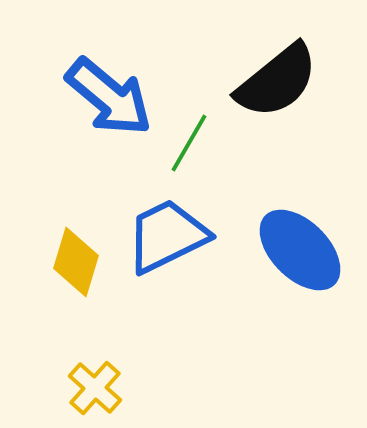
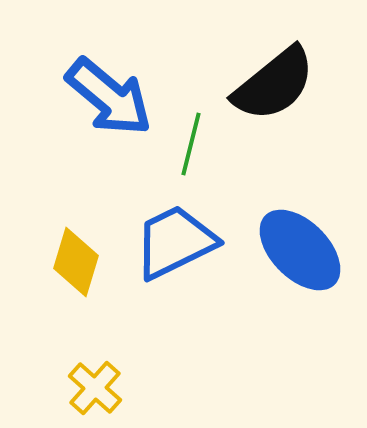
black semicircle: moved 3 px left, 3 px down
green line: moved 2 px right, 1 px down; rotated 16 degrees counterclockwise
blue trapezoid: moved 8 px right, 6 px down
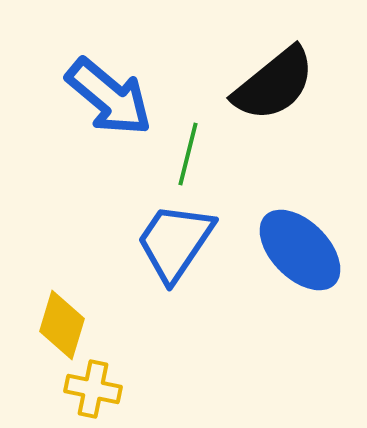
green line: moved 3 px left, 10 px down
blue trapezoid: rotated 30 degrees counterclockwise
yellow diamond: moved 14 px left, 63 px down
yellow cross: moved 2 px left, 1 px down; rotated 30 degrees counterclockwise
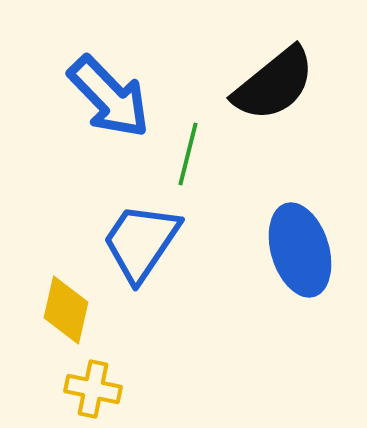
blue arrow: rotated 6 degrees clockwise
blue trapezoid: moved 34 px left
blue ellipse: rotated 28 degrees clockwise
yellow diamond: moved 4 px right, 15 px up; rotated 4 degrees counterclockwise
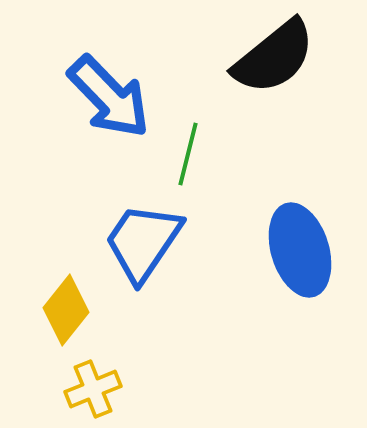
black semicircle: moved 27 px up
blue trapezoid: moved 2 px right
yellow diamond: rotated 26 degrees clockwise
yellow cross: rotated 34 degrees counterclockwise
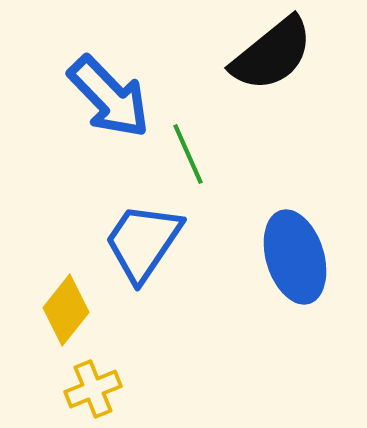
black semicircle: moved 2 px left, 3 px up
green line: rotated 38 degrees counterclockwise
blue ellipse: moved 5 px left, 7 px down
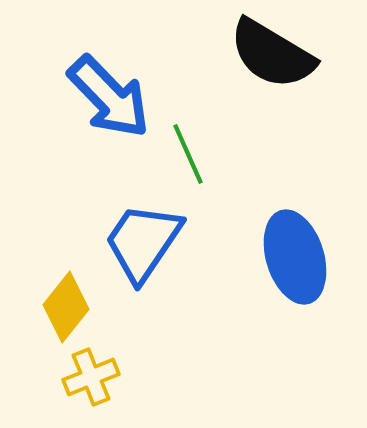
black semicircle: rotated 70 degrees clockwise
yellow diamond: moved 3 px up
yellow cross: moved 2 px left, 12 px up
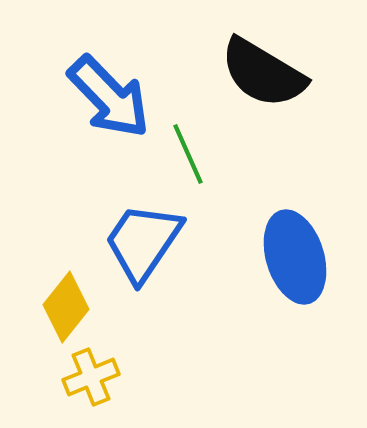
black semicircle: moved 9 px left, 19 px down
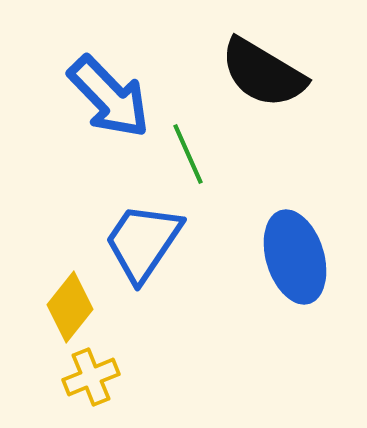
yellow diamond: moved 4 px right
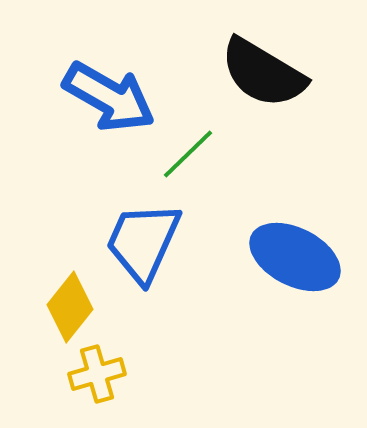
blue arrow: rotated 16 degrees counterclockwise
green line: rotated 70 degrees clockwise
blue trapezoid: rotated 10 degrees counterclockwise
blue ellipse: rotated 46 degrees counterclockwise
yellow cross: moved 6 px right, 3 px up; rotated 6 degrees clockwise
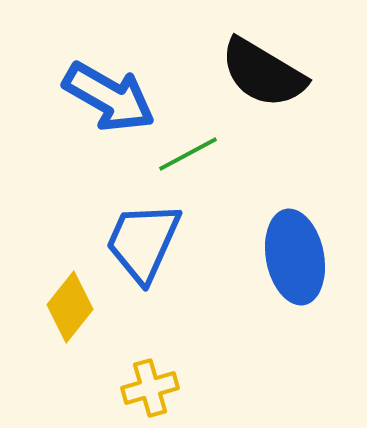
green line: rotated 16 degrees clockwise
blue ellipse: rotated 52 degrees clockwise
yellow cross: moved 53 px right, 14 px down
